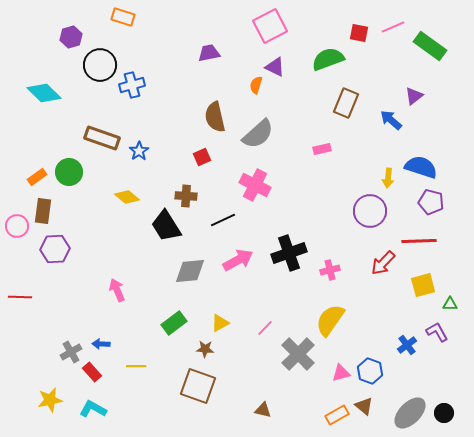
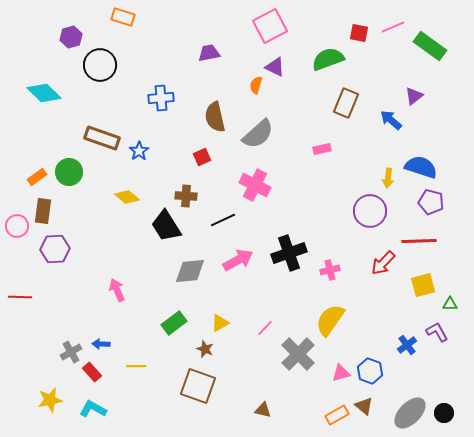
blue cross at (132, 85): moved 29 px right, 13 px down; rotated 10 degrees clockwise
brown star at (205, 349): rotated 18 degrees clockwise
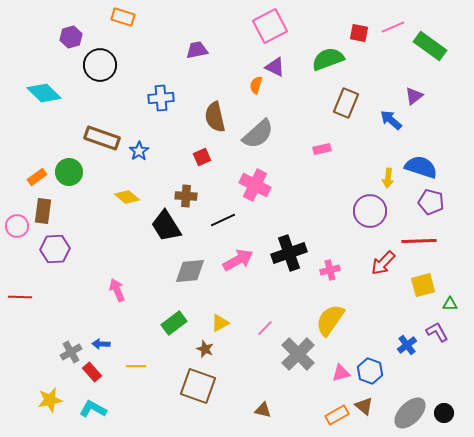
purple trapezoid at (209, 53): moved 12 px left, 3 px up
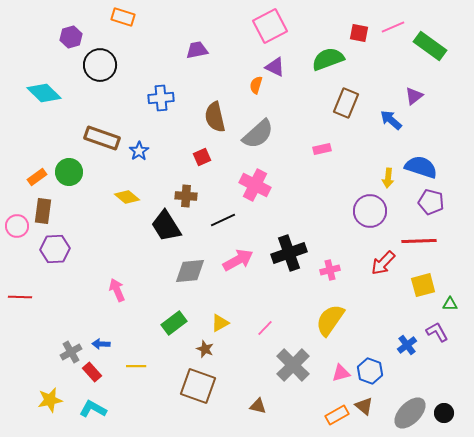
gray cross at (298, 354): moved 5 px left, 11 px down
brown triangle at (263, 410): moved 5 px left, 4 px up
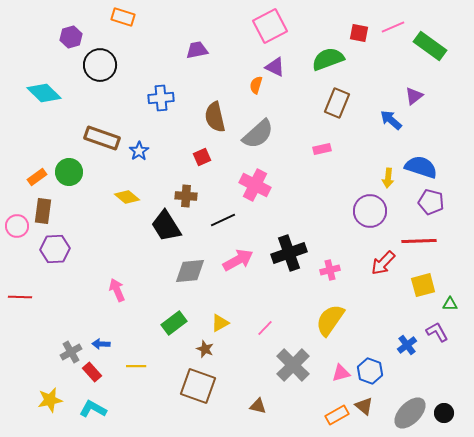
brown rectangle at (346, 103): moved 9 px left
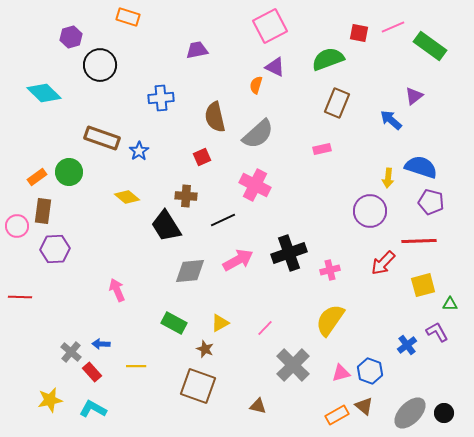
orange rectangle at (123, 17): moved 5 px right
green rectangle at (174, 323): rotated 65 degrees clockwise
gray cross at (71, 352): rotated 20 degrees counterclockwise
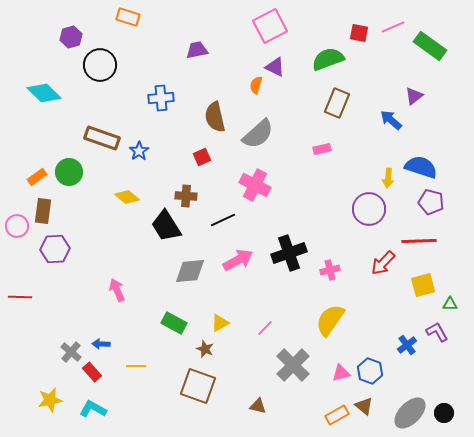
purple circle at (370, 211): moved 1 px left, 2 px up
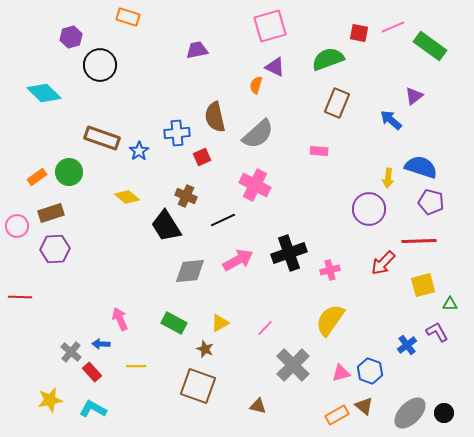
pink square at (270, 26): rotated 12 degrees clockwise
blue cross at (161, 98): moved 16 px right, 35 px down
pink rectangle at (322, 149): moved 3 px left, 2 px down; rotated 18 degrees clockwise
brown cross at (186, 196): rotated 20 degrees clockwise
brown rectangle at (43, 211): moved 8 px right, 2 px down; rotated 65 degrees clockwise
pink arrow at (117, 290): moved 3 px right, 29 px down
